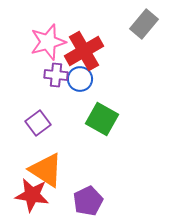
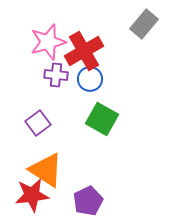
blue circle: moved 10 px right
red star: rotated 16 degrees counterclockwise
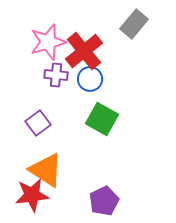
gray rectangle: moved 10 px left
red cross: rotated 9 degrees counterclockwise
purple pentagon: moved 16 px right
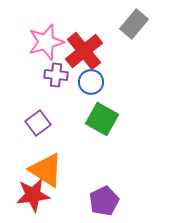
pink star: moved 2 px left
blue circle: moved 1 px right, 3 px down
red star: moved 1 px right
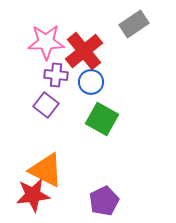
gray rectangle: rotated 16 degrees clockwise
pink star: rotated 15 degrees clockwise
purple square: moved 8 px right, 18 px up; rotated 15 degrees counterclockwise
orange triangle: rotated 6 degrees counterclockwise
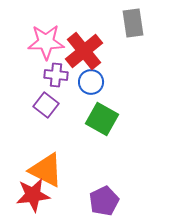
gray rectangle: moved 1 px left, 1 px up; rotated 64 degrees counterclockwise
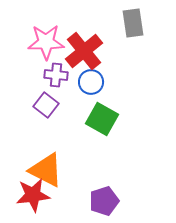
purple pentagon: rotated 8 degrees clockwise
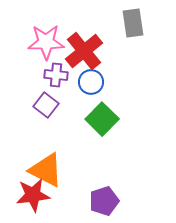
green square: rotated 16 degrees clockwise
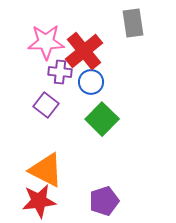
purple cross: moved 4 px right, 3 px up
red star: moved 6 px right, 6 px down
